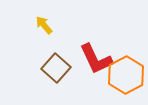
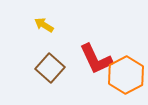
yellow arrow: rotated 18 degrees counterclockwise
brown square: moved 6 px left
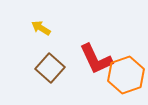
yellow arrow: moved 3 px left, 3 px down
orange hexagon: rotated 9 degrees clockwise
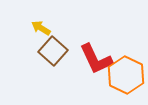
brown square: moved 3 px right, 17 px up
orange hexagon: rotated 15 degrees counterclockwise
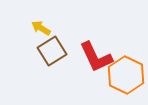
brown square: moved 1 px left; rotated 16 degrees clockwise
red L-shape: moved 2 px up
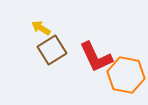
brown square: moved 1 px up
orange hexagon: rotated 15 degrees counterclockwise
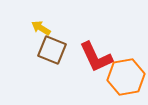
brown square: rotated 36 degrees counterclockwise
orange hexagon: moved 2 px down; rotated 21 degrees counterclockwise
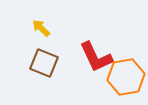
yellow arrow: rotated 12 degrees clockwise
brown square: moved 8 px left, 13 px down
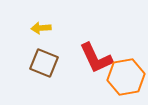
yellow arrow: rotated 48 degrees counterclockwise
red L-shape: moved 1 px down
